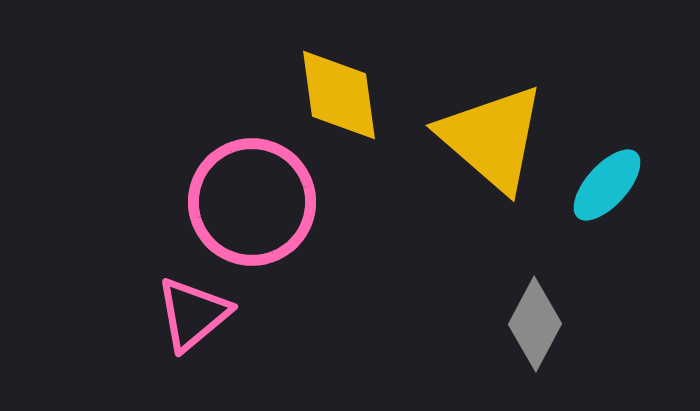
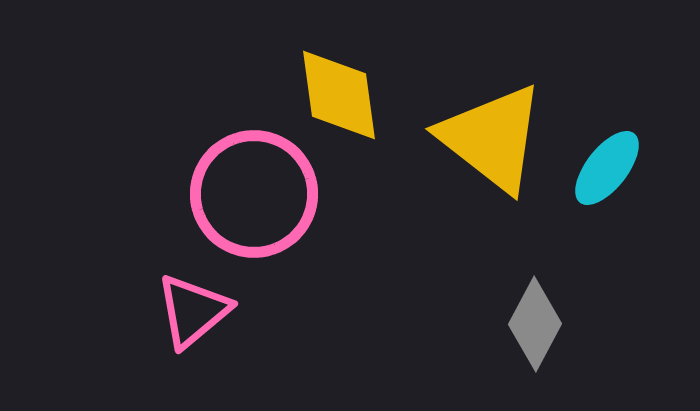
yellow triangle: rotated 3 degrees counterclockwise
cyan ellipse: moved 17 px up; rotated 4 degrees counterclockwise
pink circle: moved 2 px right, 8 px up
pink triangle: moved 3 px up
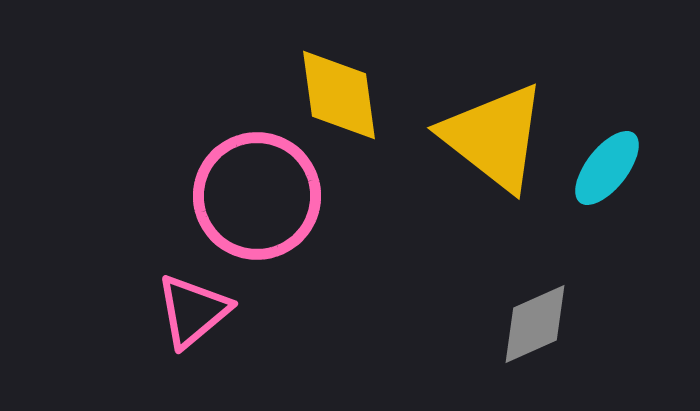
yellow triangle: moved 2 px right, 1 px up
pink circle: moved 3 px right, 2 px down
gray diamond: rotated 38 degrees clockwise
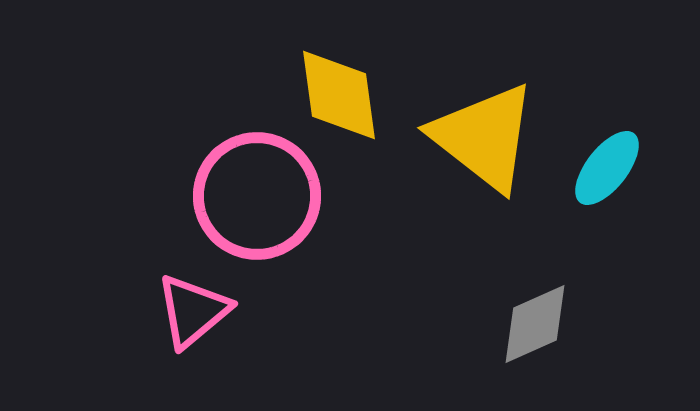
yellow triangle: moved 10 px left
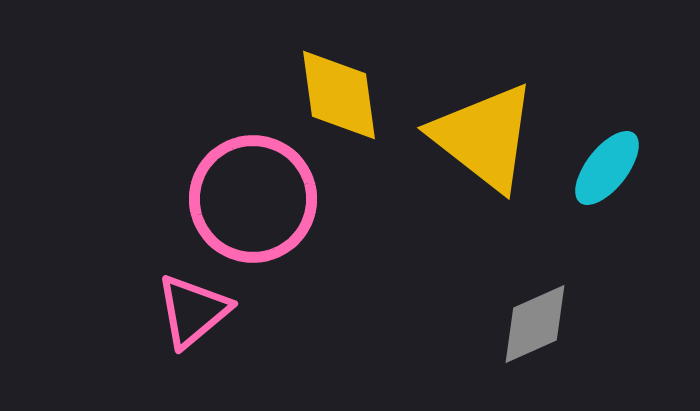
pink circle: moved 4 px left, 3 px down
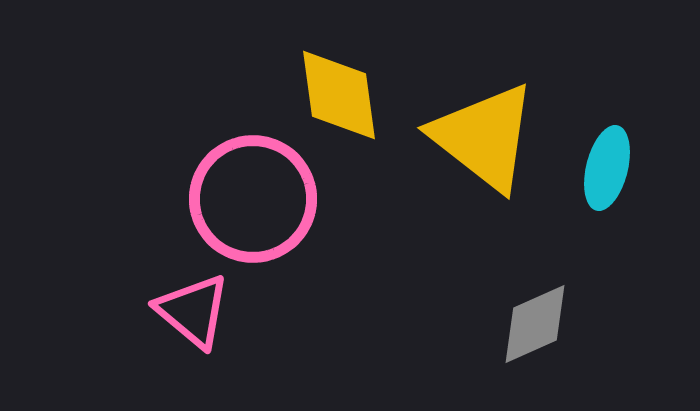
cyan ellipse: rotated 24 degrees counterclockwise
pink triangle: rotated 40 degrees counterclockwise
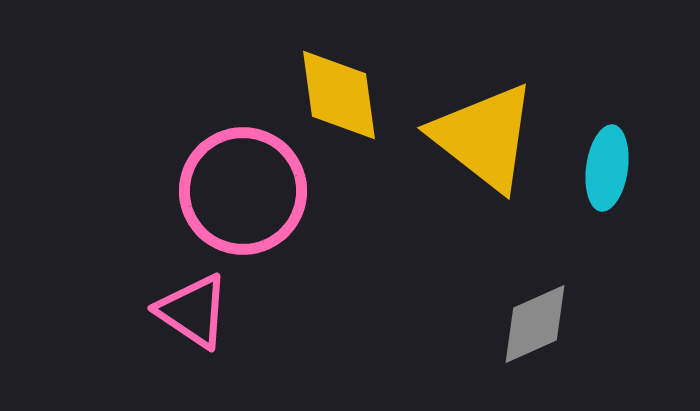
cyan ellipse: rotated 6 degrees counterclockwise
pink circle: moved 10 px left, 8 px up
pink triangle: rotated 6 degrees counterclockwise
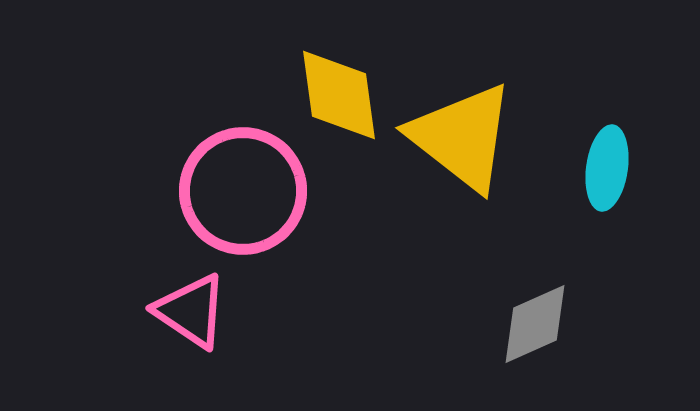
yellow triangle: moved 22 px left
pink triangle: moved 2 px left
